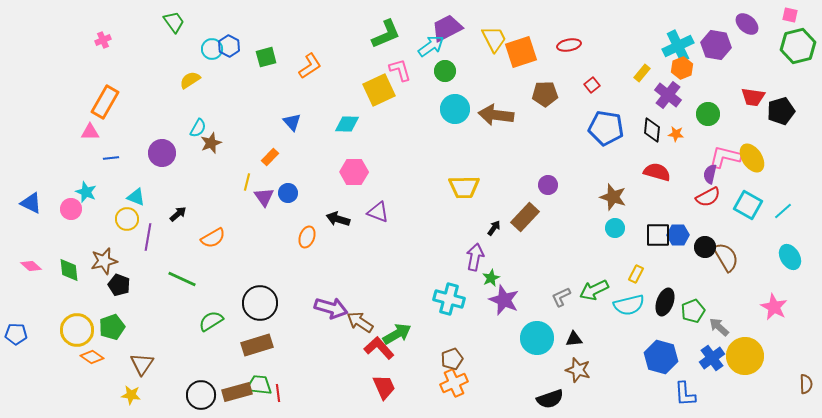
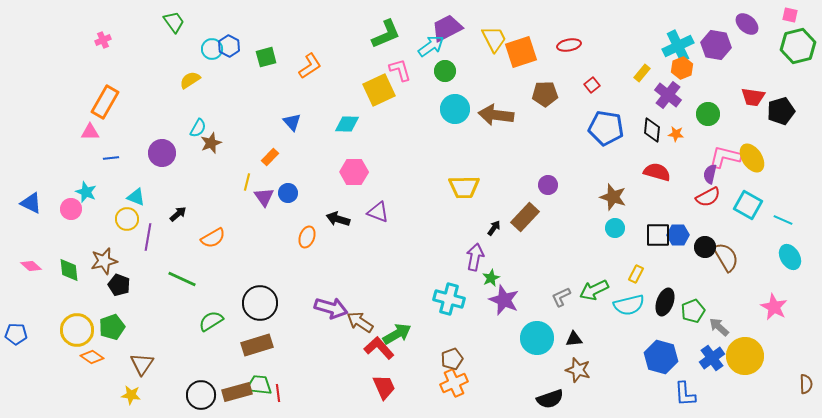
cyan line at (783, 211): moved 9 px down; rotated 66 degrees clockwise
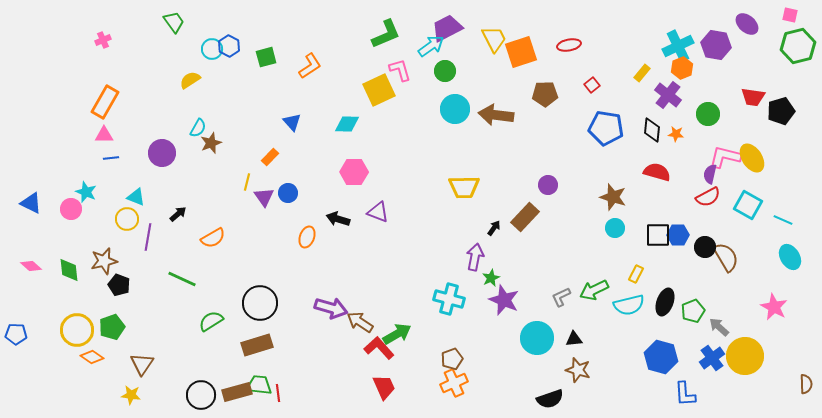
pink triangle at (90, 132): moved 14 px right, 3 px down
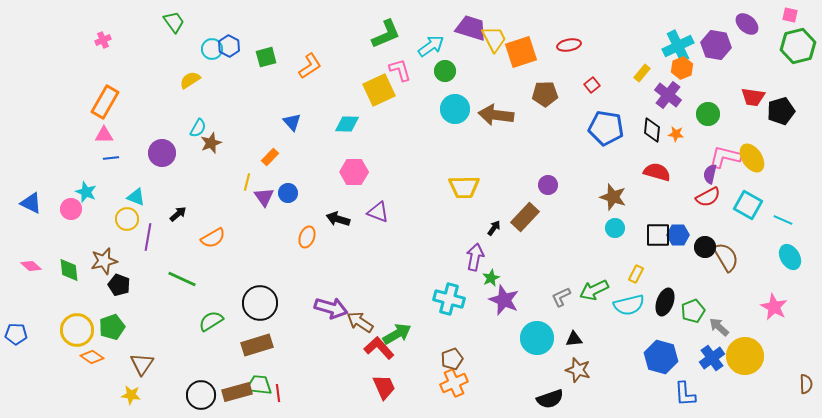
purple trapezoid at (447, 28): moved 24 px right; rotated 44 degrees clockwise
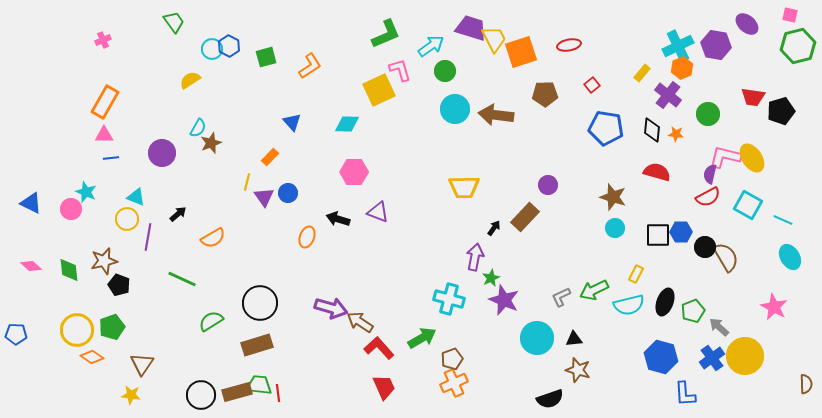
blue hexagon at (678, 235): moved 3 px right, 3 px up
green arrow at (397, 334): moved 25 px right, 4 px down
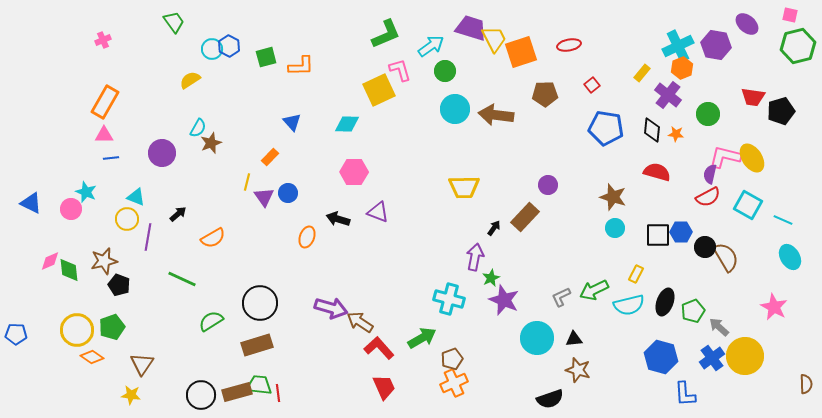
orange L-shape at (310, 66): moved 9 px left; rotated 32 degrees clockwise
pink diamond at (31, 266): moved 19 px right, 5 px up; rotated 65 degrees counterclockwise
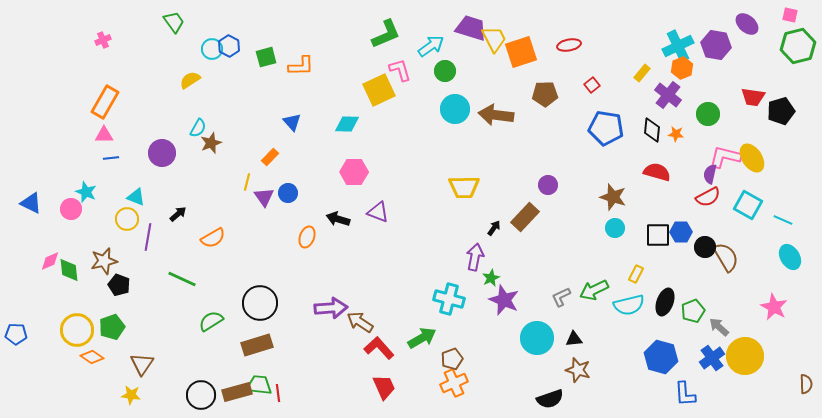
purple arrow at (331, 308): rotated 20 degrees counterclockwise
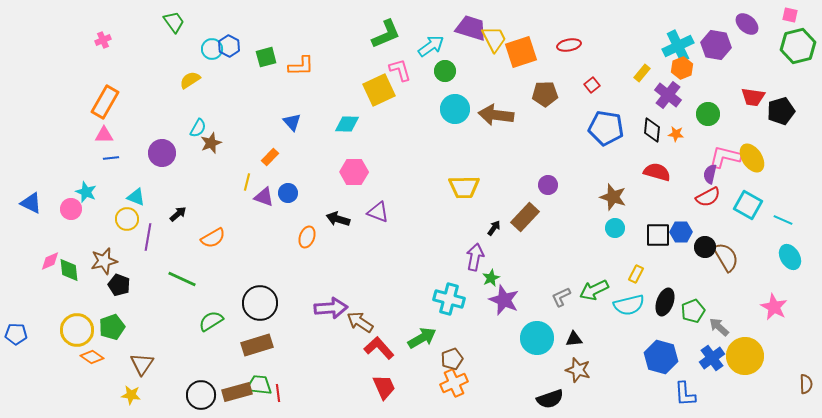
purple triangle at (264, 197): rotated 35 degrees counterclockwise
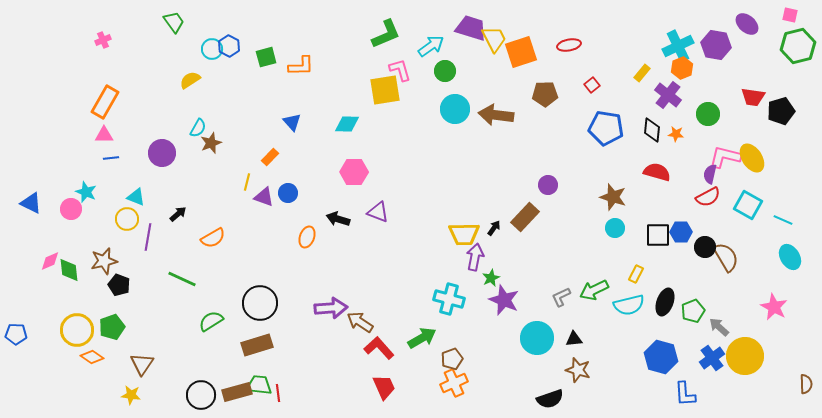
yellow square at (379, 90): moved 6 px right; rotated 16 degrees clockwise
yellow trapezoid at (464, 187): moved 47 px down
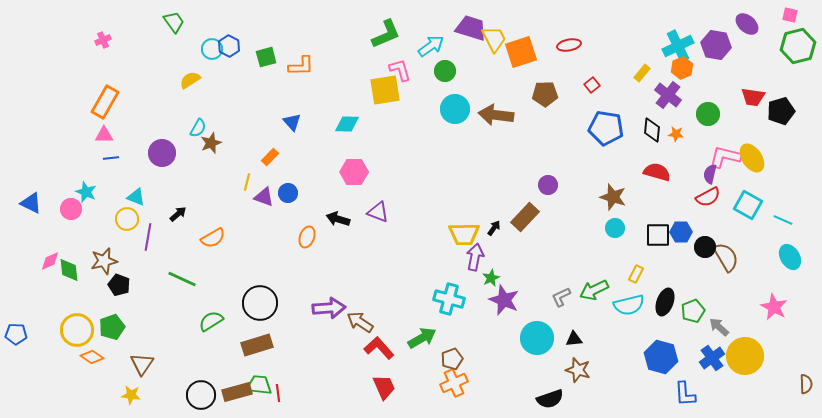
purple arrow at (331, 308): moved 2 px left
